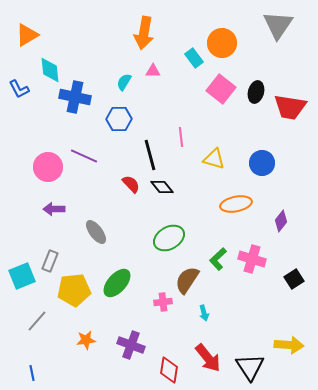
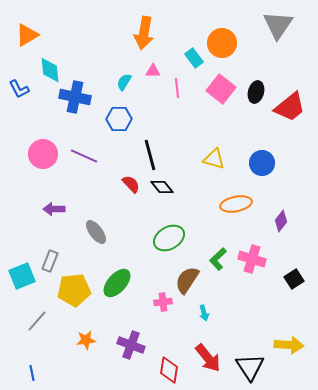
red trapezoid at (290, 107): rotated 48 degrees counterclockwise
pink line at (181, 137): moved 4 px left, 49 px up
pink circle at (48, 167): moved 5 px left, 13 px up
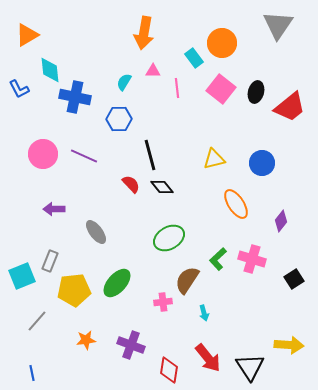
yellow triangle at (214, 159): rotated 30 degrees counterclockwise
orange ellipse at (236, 204): rotated 68 degrees clockwise
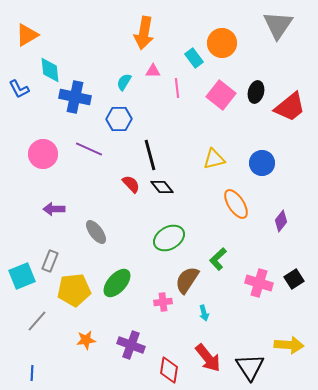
pink square at (221, 89): moved 6 px down
purple line at (84, 156): moved 5 px right, 7 px up
pink cross at (252, 259): moved 7 px right, 24 px down
blue line at (32, 373): rotated 14 degrees clockwise
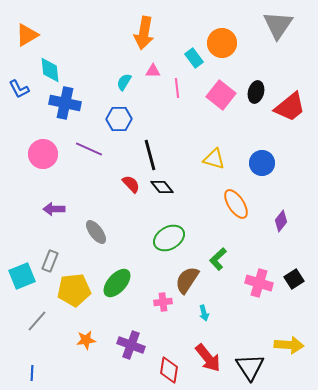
blue cross at (75, 97): moved 10 px left, 6 px down
yellow triangle at (214, 159): rotated 30 degrees clockwise
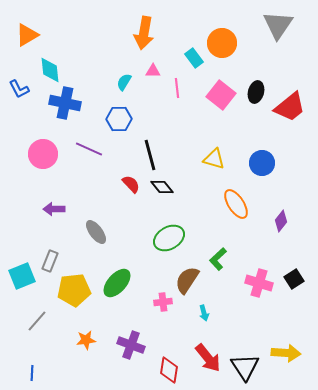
yellow arrow at (289, 345): moved 3 px left, 8 px down
black triangle at (250, 367): moved 5 px left
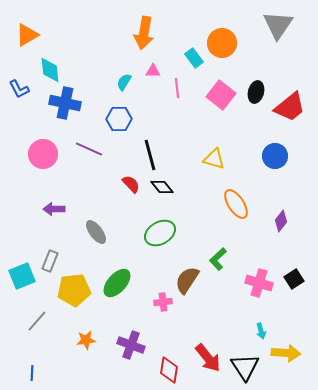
blue circle at (262, 163): moved 13 px right, 7 px up
green ellipse at (169, 238): moved 9 px left, 5 px up
cyan arrow at (204, 313): moved 57 px right, 18 px down
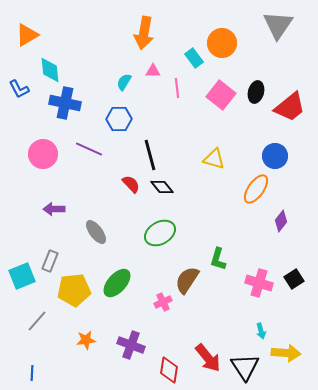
orange ellipse at (236, 204): moved 20 px right, 15 px up; rotated 68 degrees clockwise
green L-shape at (218, 259): rotated 30 degrees counterclockwise
pink cross at (163, 302): rotated 18 degrees counterclockwise
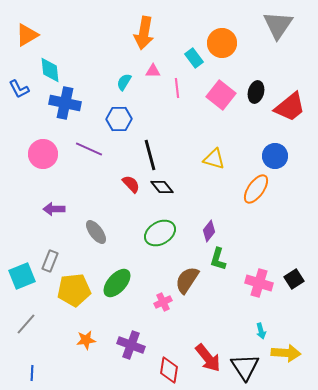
purple diamond at (281, 221): moved 72 px left, 10 px down
gray line at (37, 321): moved 11 px left, 3 px down
